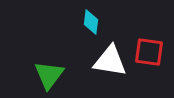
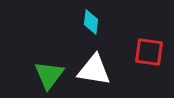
white triangle: moved 16 px left, 9 px down
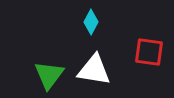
cyan diamond: rotated 20 degrees clockwise
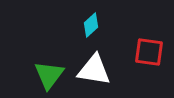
cyan diamond: moved 3 px down; rotated 20 degrees clockwise
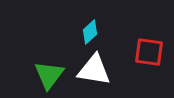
cyan diamond: moved 1 px left, 7 px down
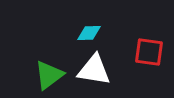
cyan diamond: moved 1 px left, 1 px down; rotated 40 degrees clockwise
green triangle: rotated 16 degrees clockwise
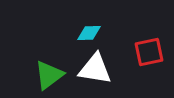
red square: rotated 20 degrees counterclockwise
white triangle: moved 1 px right, 1 px up
